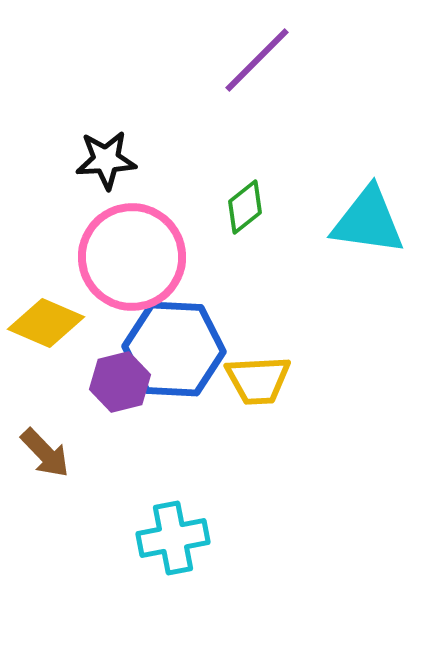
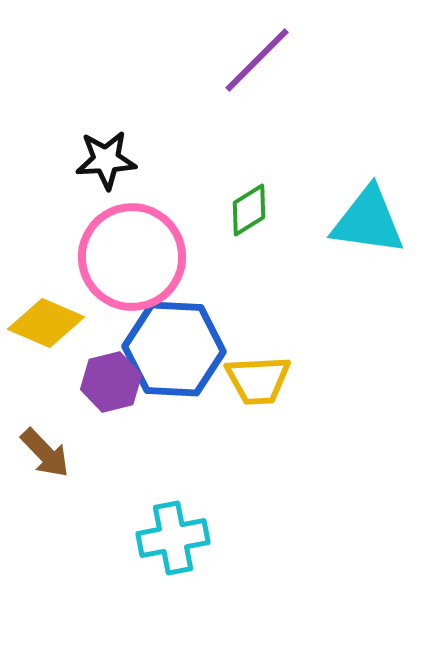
green diamond: moved 4 px right, 3 px down; rotated 6 degrees clockwise
purple hexagon: moved 9 px left
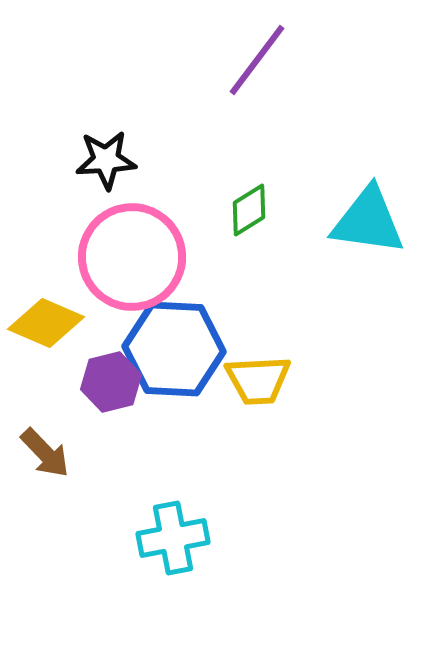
purple line: rotated 8 degrees counterclockwise
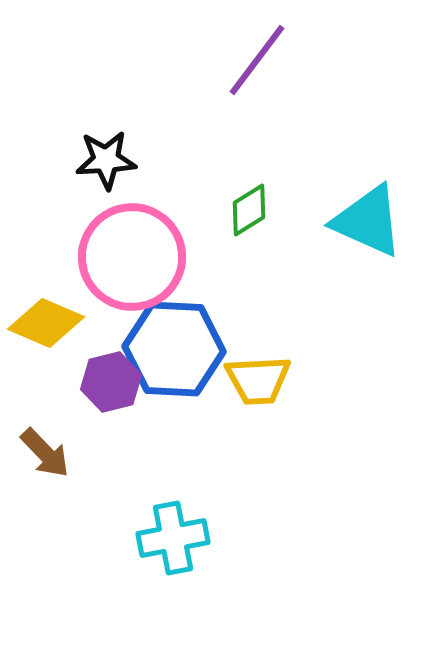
cyan triangle: rotated 16 degrees clockwise
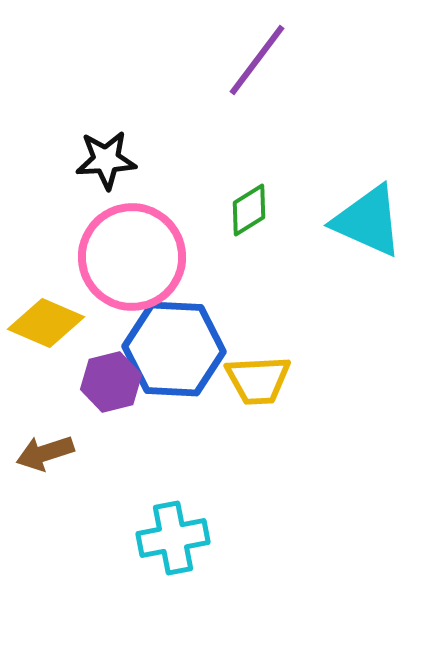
brown arrow: rotated 116 degrees clockwise
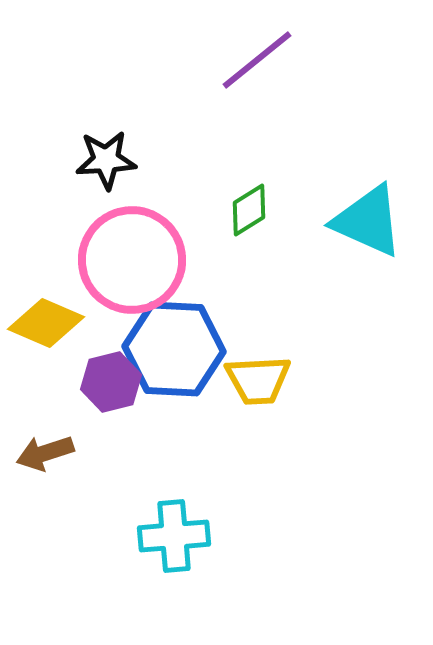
purple line: rotated 14 degrees clockwise
pink circle: moved 3 px down
cyan cross: moved 1 px right, 2 px up; rotated 6 degrees clockwise
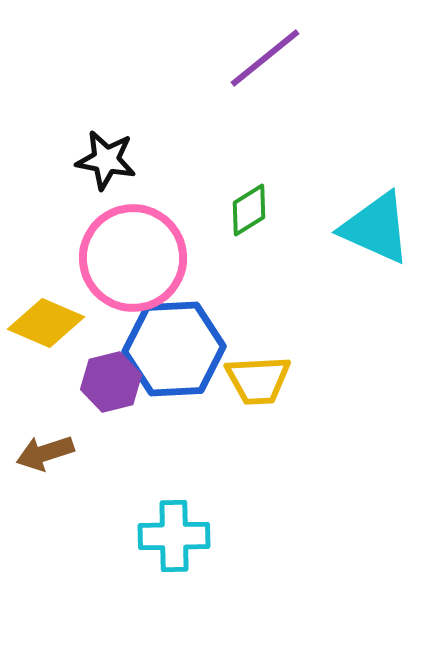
purple line: moved 8 px right, 2 px up
black star: rotated 14 degrees clockwise
cyan triangle: moved 8 px right, 7 px down
pink circle: moved 1 px right, 2 px up
blue hexagon: rotated 6 degrees counterclockwise
cyan cross: rotated 4 degrees clockwise
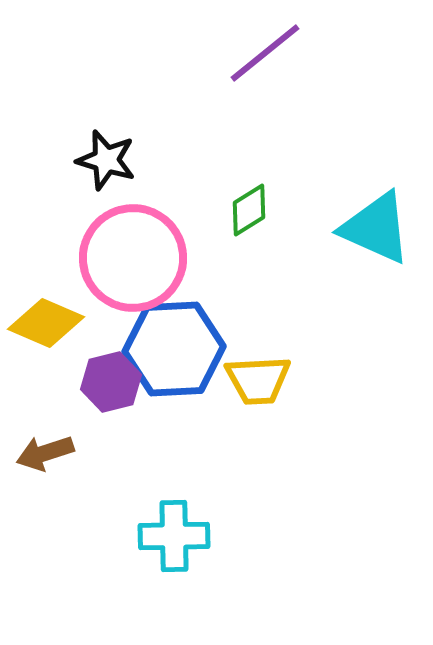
purple line: moved 5 px up
black star: rotated 6 degrees clockwise
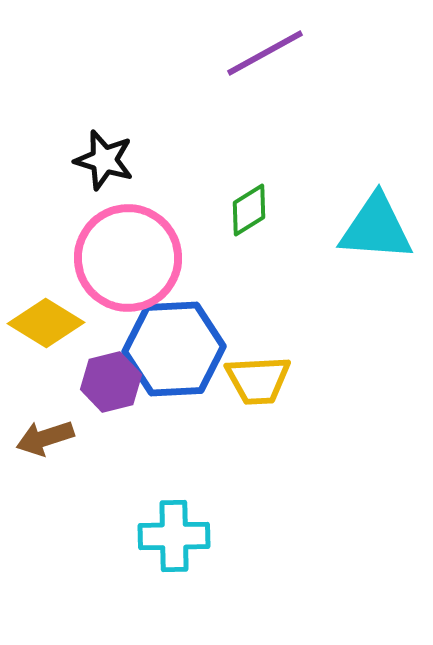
purple line: rotated 10 degrees clockwise
black star: moved 2 px left
cyan triangle: rotated 20 degrees counterclockwise
pink circle: moved 5 px left
yellow diamond: rotated 8 degrees clockwise
brown arrow: moved 15 px up
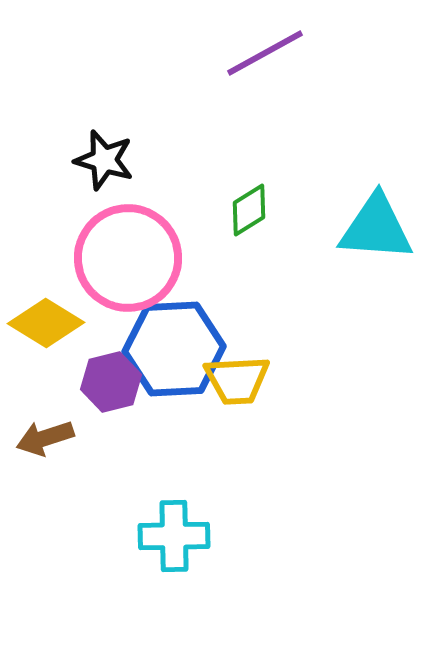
yellow trapezoid: moved 21 px left
